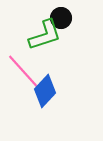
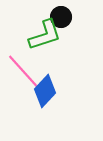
black circle: moved 1 px up
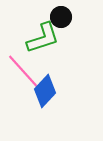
green L-shape: moved 2 px left, 3 px down
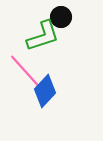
green L-shape: moved 2 px up
pink line: moved 2 px right
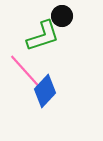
black circle: moved 1 px right, 1 px up
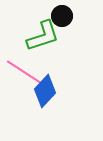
pink line: moved 1 px left, 1 px down; rotated 15 degrees counterclockwise
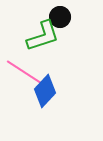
black circle: moved 2 px left, 1 px down
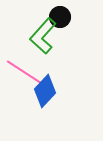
green L-shape: rotated 150 degrees clockwise
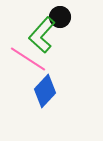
green L-shape: moved 1 px left, 1 px up
pink line: moved 4 px right, 13 px up
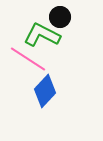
green L-shape: rotated 75 degrees clockwise
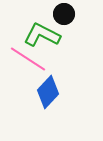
black circle: moved 4 px right, 3 px up
blue diamond: moved 3 px right, 1 px down
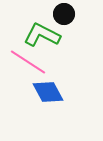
pink line: moved 3 px down
blue diamond: rotated 72 degrees counterclockwise
